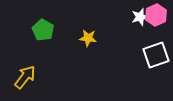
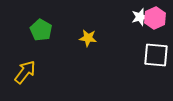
pink hexagon: moved 1 px left, 3 px down
green pentagon: moved 2 px left
white square: rotated 24 degrees clockwise
yellow arrow: moved 5 px up
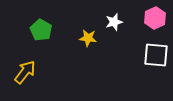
white star: moved 26 px left, 5 px down
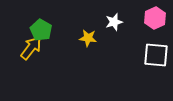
yellow arrow: moved 6 px right, 24 px up
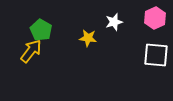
yellow arrow: moved 3 px down
